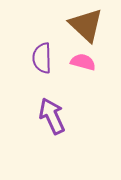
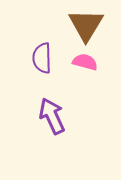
brown triangle: rotated 18 degrees clockwise
pink semicircle: moved 2 px right
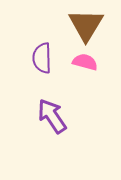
purple arrow: rotated 9 degrees counterclockwise
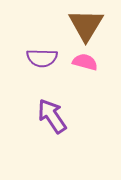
purple semicircle: rotated 88 degrees counterclockwise
